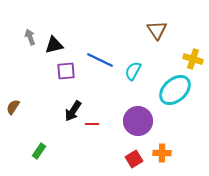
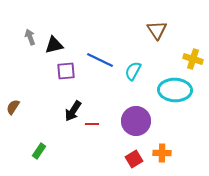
cyan ellipse: rotated 44 degrees clockwise
purple circle: moved 2 px left
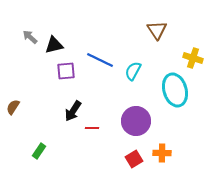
gray arrow: rotated 28 degrees counterclockwise
yellow cross: moved 1 px up
cyan ellipse: rotated 72 degrees clockwise
red line: moved 4 px down
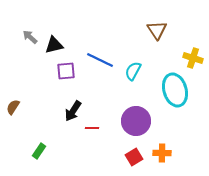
red square: moved 2 px up
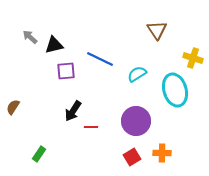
blue line: moved 1 px up
cyan semicircle: moved 4 px right, 3 px down; rotated 30 degrees clockwise
red line: moved 1 px left, 1 px up
green rectangle: moved 3 px down
red square: moved 2 px left
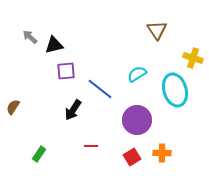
blue line: moved 30 px down; rotated 12 degrees clockwise
black arrow: moved 1 px up
purple circle: moved 1 px right, 1 px up
red line: moved 19 px down
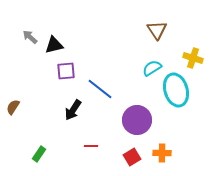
cyan semicircle: moved 15 px right, 6 px up
cyan ellipse: moved 1 px right
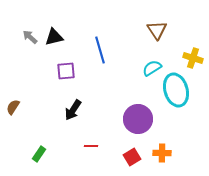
black triangle: moved 8 px up
blue line: moved 39 px up; rotated 36 degrees clockwise
purple circle: moved 1 px right, 1 px up
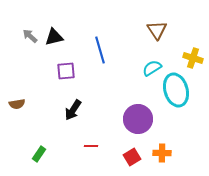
gray arrow: moved 1 px up
brown semicircle: moved 4 px right, 3 px up; rotated 133 degrees counterclockwise
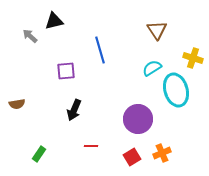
black triangle: moved 16 px up
black arrow: moved 1 px right; rotated 10 degrees counterclockwise
orange cross: rotated 24 degrees counterclockwise
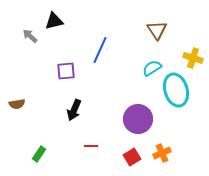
blue line: rotated 40 degrees clockwise
